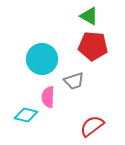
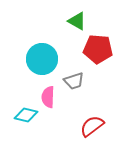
green triangle: moved 12 px left, 5 px down
red pentagon: moved 5 px right, 3 px down
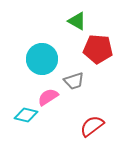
pink semicircle: rotated 55 degrees clockwise
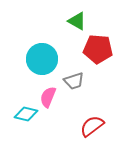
pink semicircle: rotated 35 degrees counterclockwise
cyan diamond: moved 1 px up
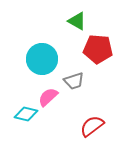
pink semicircle: rotated 25 degrees clockwise
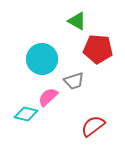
red semicircle: moved 1 px right
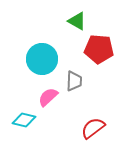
red pentagon: moved 1 px right
gray trapezoid: rotated 70 degrees counterclockwise
cyan diamond: moved 2 px left, 6 px down
red semicircle: moved 2 px down
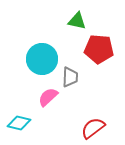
green triangle: rotated 18 degrees counterclockwise
gray trapezoid: moved 4 px left, 4 px up
cyan diamond: moved 5 px left, 3 px down
